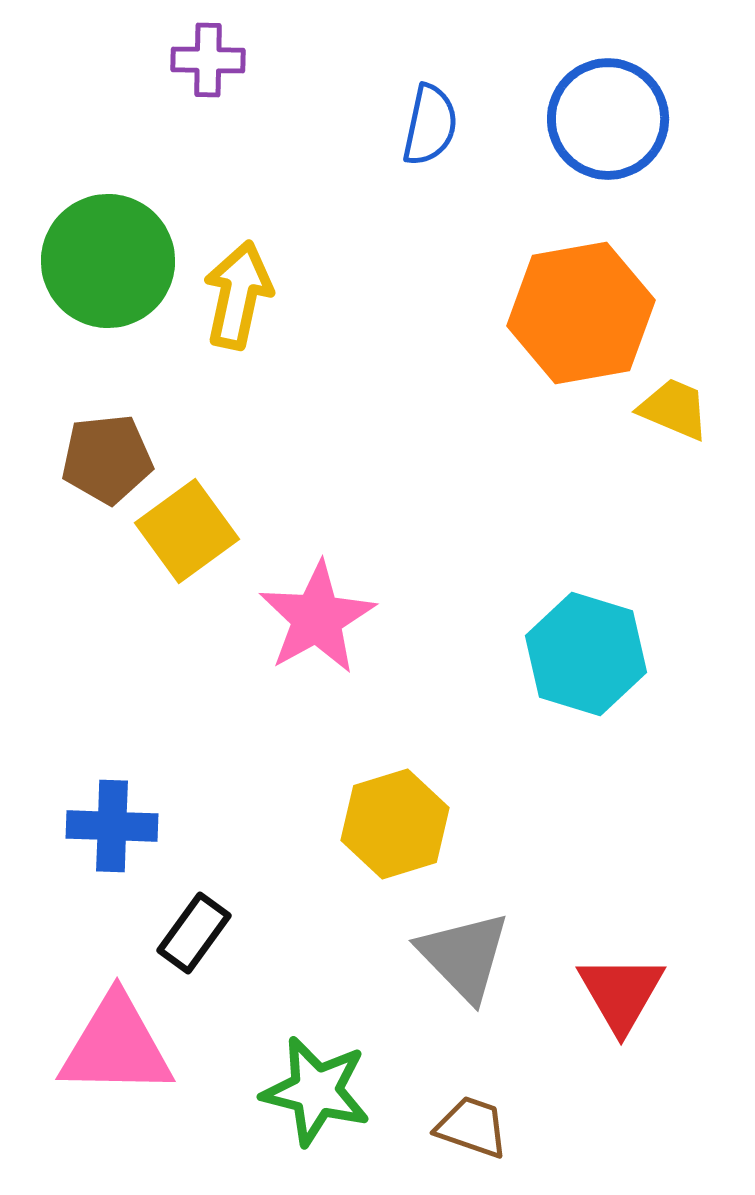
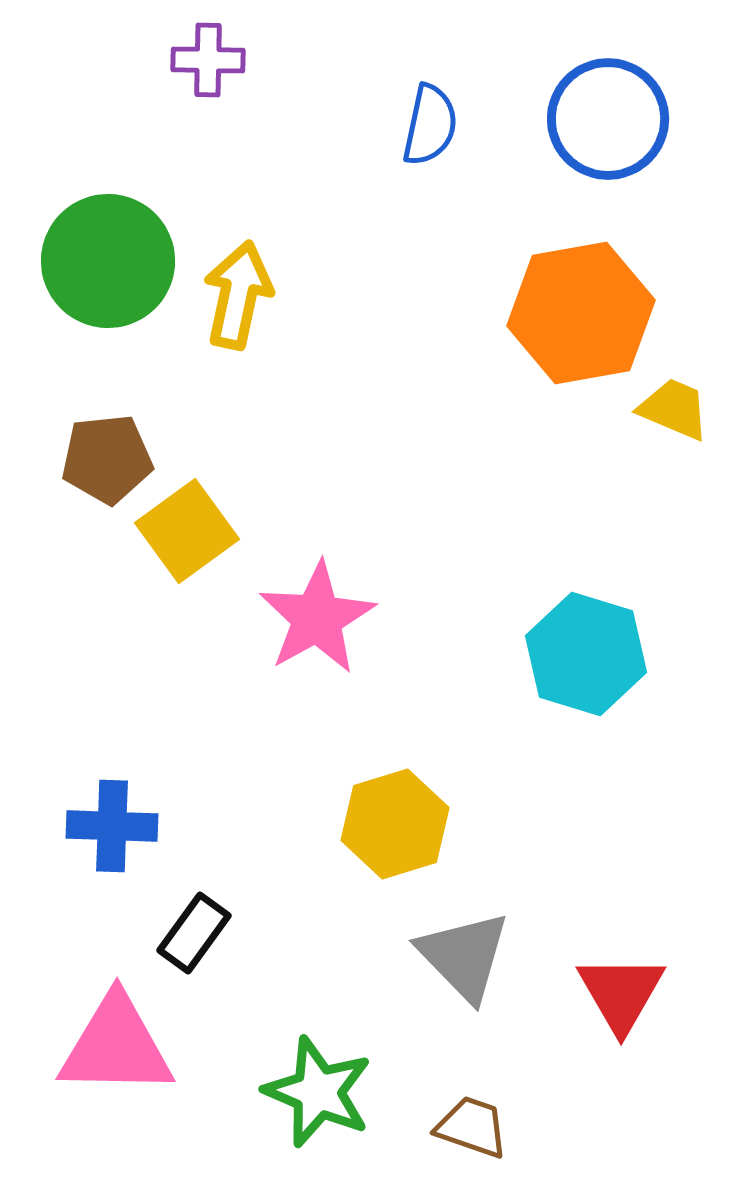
green star: moved 2 px right, 1 px down; rotated 9 degrees clockwise
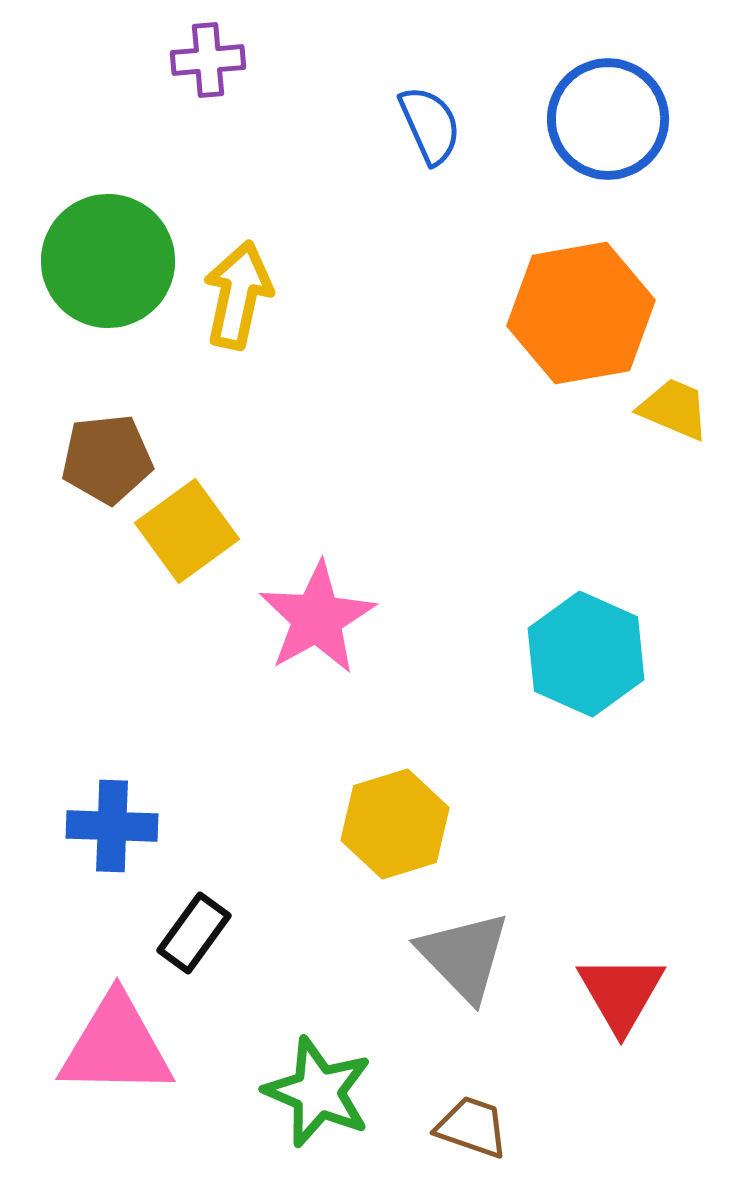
purple cross: rotated 6 degrees counterclockwise
blue semicircle: rotated 36 degrees counterclockwise
cyan hexagon: rotated 7 degrees clockwise
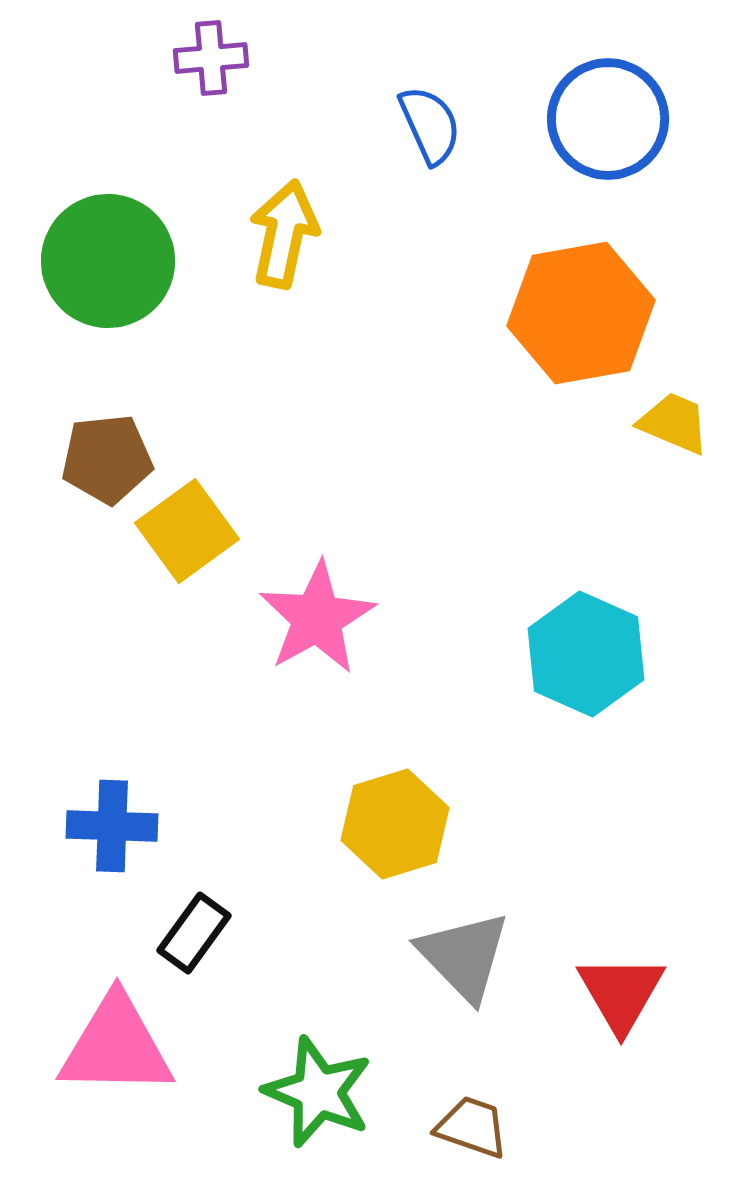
purple cross: moved 3 px right, 2 px up
yellow arrow: moved 46 px right, 61 px up
yellow trapezoid: moved 14 px down
